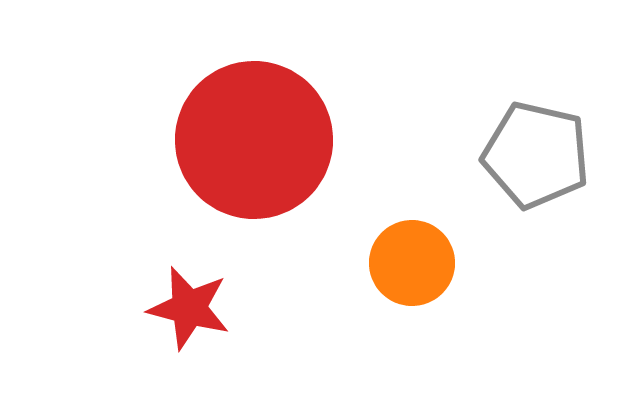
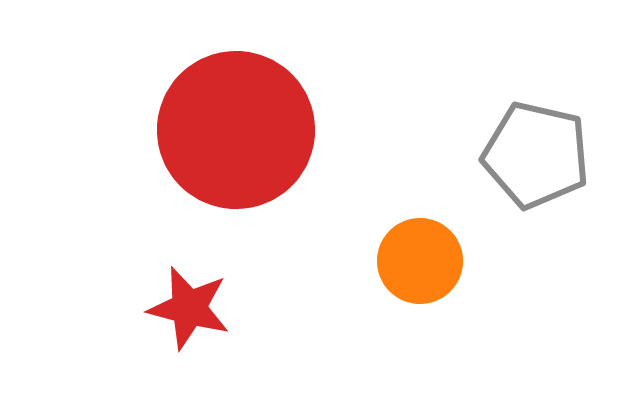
red circle: moved 18 px left, 10 px up
orange circle: moved 8 px right, 2 px up
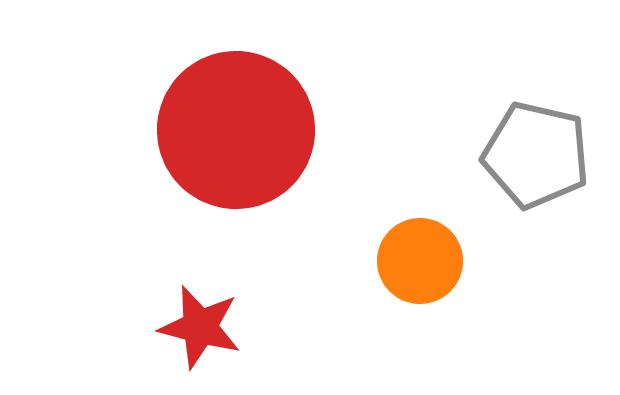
red star: moved 11 px right, 19 px down
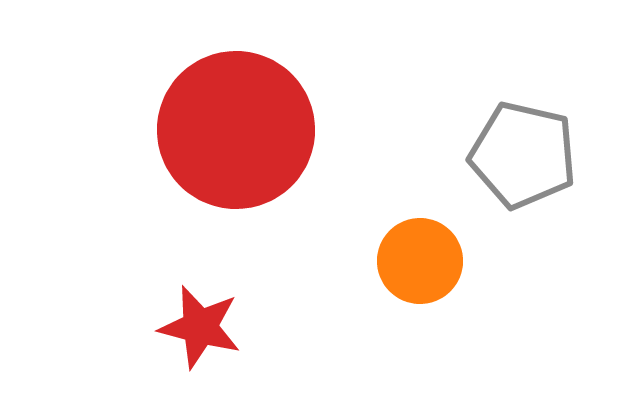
gray pentagon: moved 13 px left
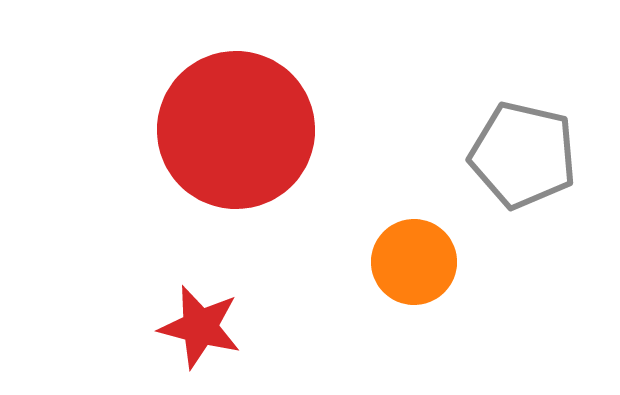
orange circle: moved 6 px left, 1 px down
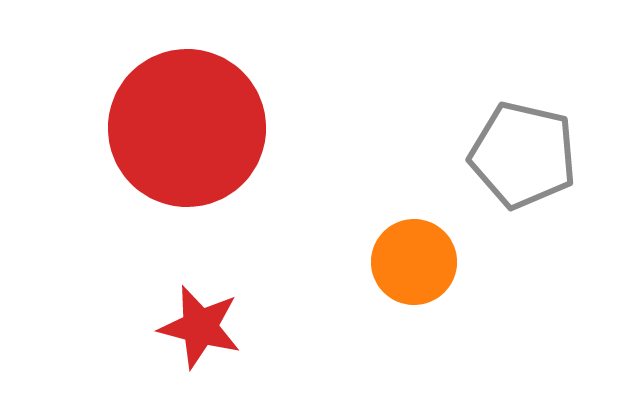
red circle: moved 49 px left, 2 px up
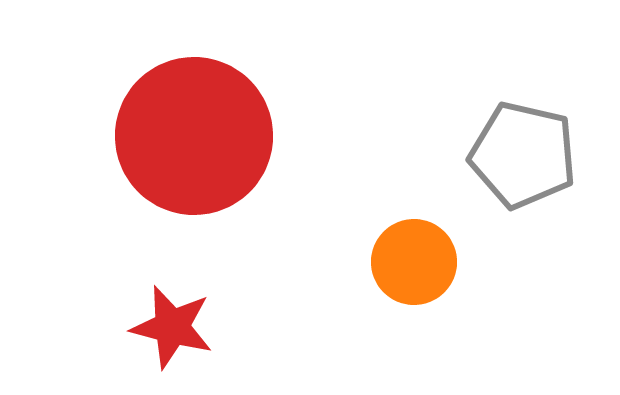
red circle: moved 7 px right, 8 px down
red star: moved 28 px left
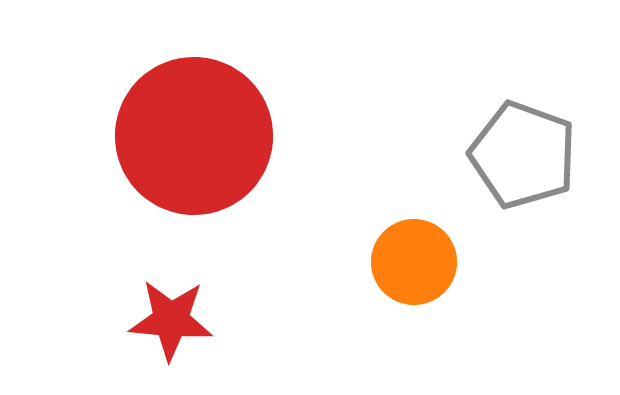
gray pentagon: rotated 7 degrees clockwise
red star: moved 1 px left, 7 px up; rotated 10 degrees counterclockwise
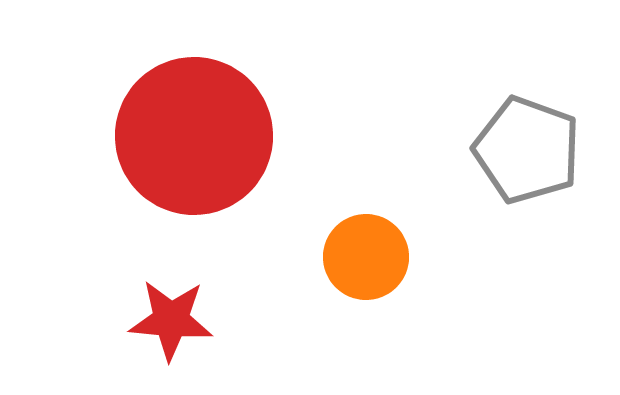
gray pentagon: moved 4 px right, 5 px up
orange circle: moved 48 px left, 5 px up
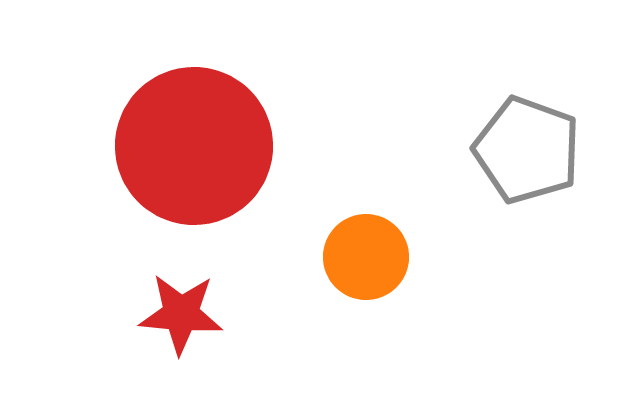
red circle: moved 10 px down
red star: moved 10 px right, 6 px up
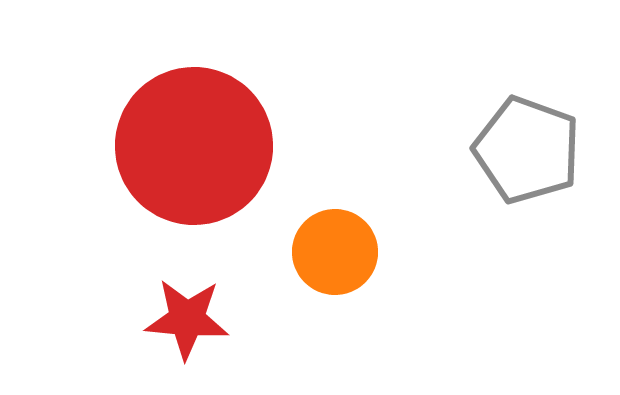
orange circle: moved 31 px left, 5 px up
red star: moved 6 px right, 5 px down
